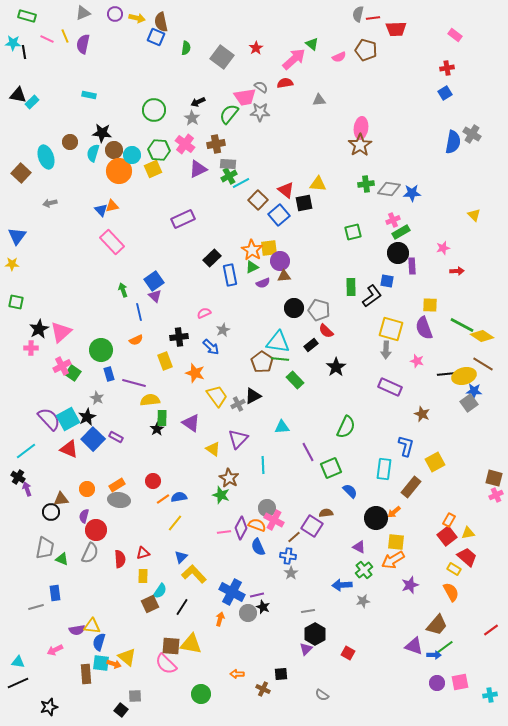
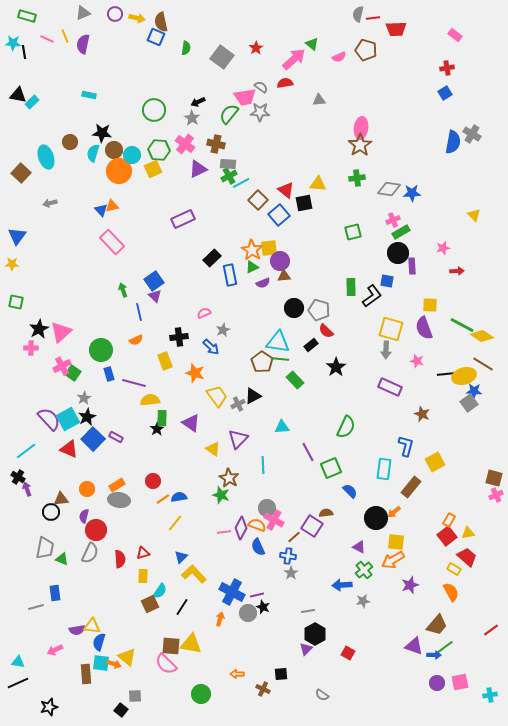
brown cross at (216, 144): rotated 24 degrees clockwise
green cross at (366, 184): moved 9 px left, 6 px up
gray star at (97, 398): moved 13 px left; rotated 16 degrees clockwise
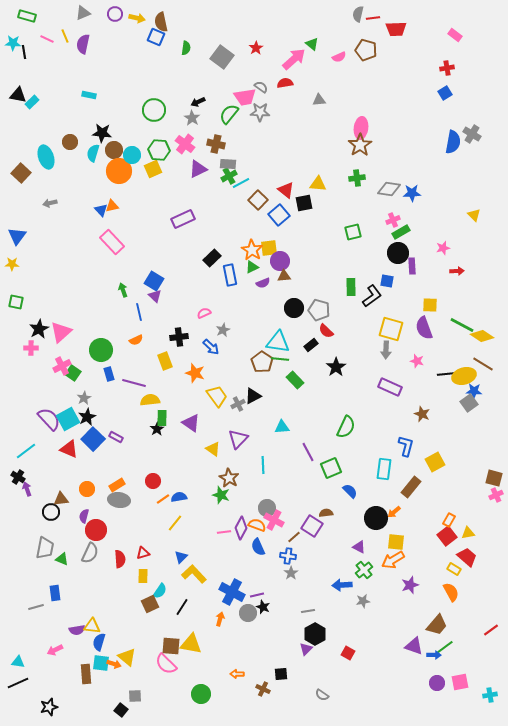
blue square at (154, 281): rotated 24 degrees counterclockwise
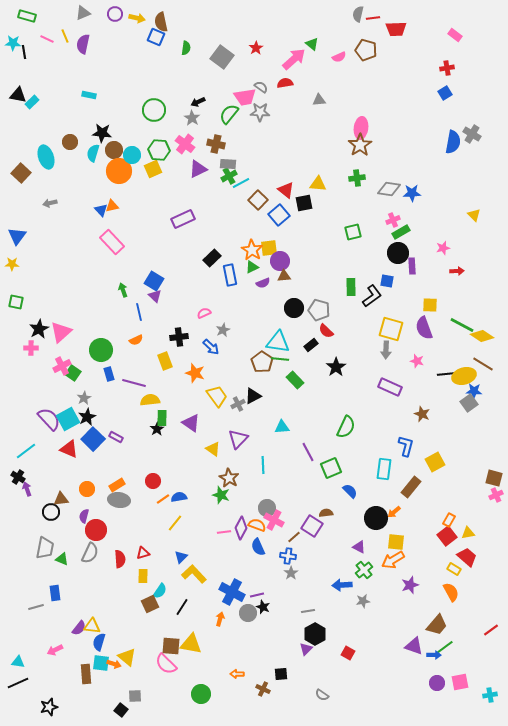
purple semicircle at (77, 630): moved 2 px right, 2 px up; rotated 42 degrees counterclockwise
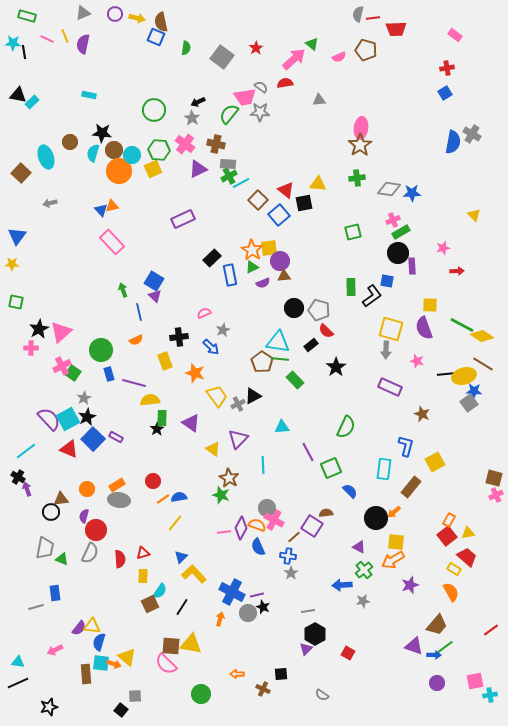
pink square at (460, 682): moved 15 px right, 1 px up
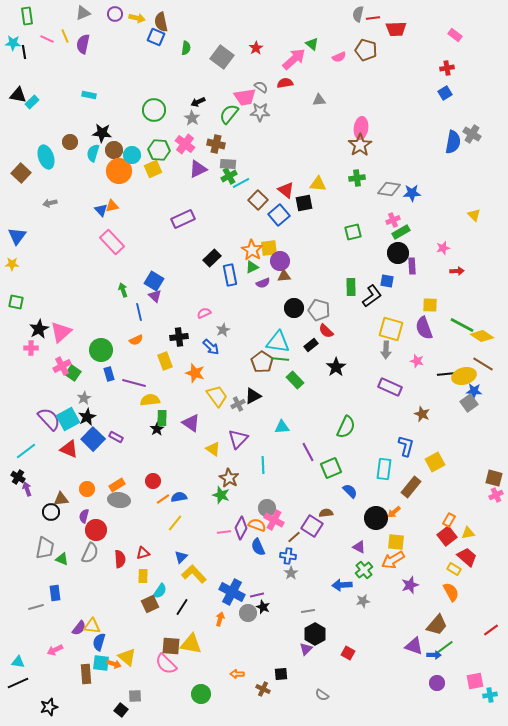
green rectangle at (27, 16): rotated 66 degrees clockwise
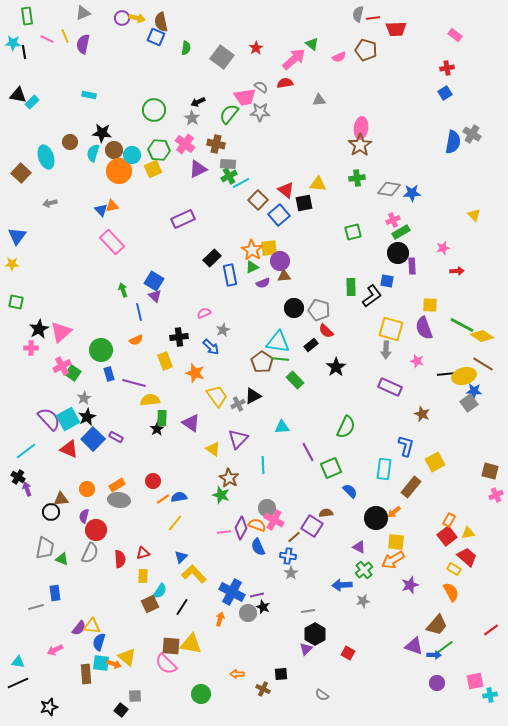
purple circle at (115, 14): moved 7 px right, 4 px down
brown square at (494, 478): moved 4 px left, 7 px up
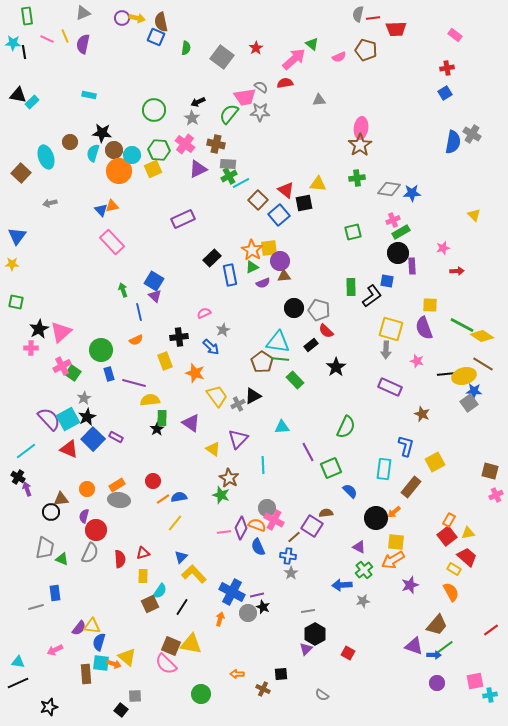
brown square at (171, 646): rotated 18 degrees clockwise
